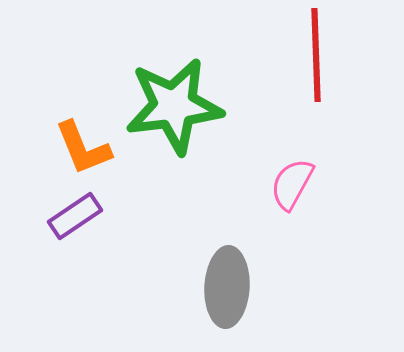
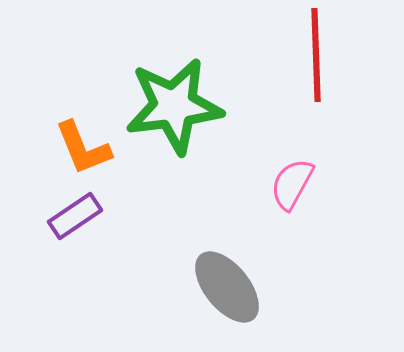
gray ellipse: rotated 42 degrees counterclockwise
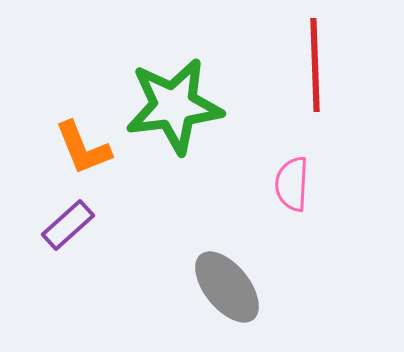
red line: moved 1 px left, 10 px down
pink semicircle: rotated 26 degrees counterclockwise
purple rectangle: moved 7 px left, 9 px down; rotated 8 degrees counterclockwise
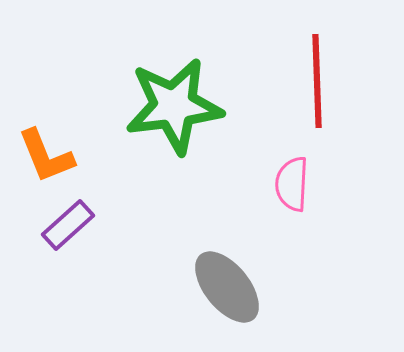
red line: moved 2 px right, 16 px down
orange L-shape: moved 37 px left, 8 px down
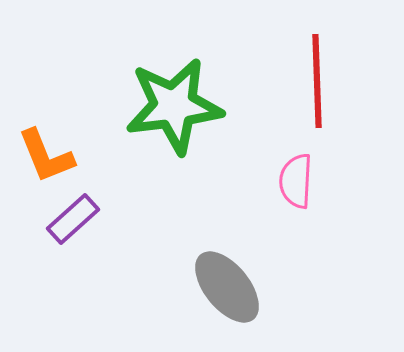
pink semicircle: moved 4 px right, 3 px up
purple rectangle: moved 5 px right, 6 px up
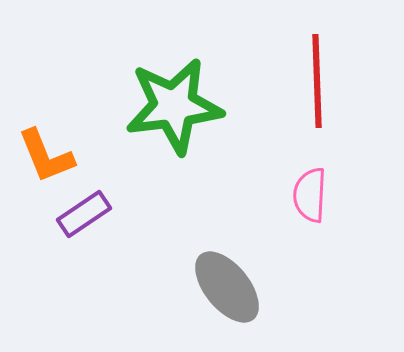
pink semicircle: moved 14 px right, 14 px down
purple rectangle: moved 11 px right, 5 px up; rotated 8 degrees clockwise
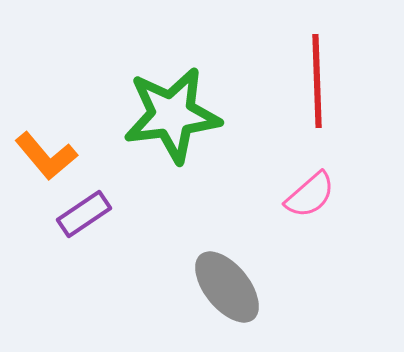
green star: moved 2 px left, 9 px down
orange L-shape: rotated 18 degrees counterclockwise
pink semicircle: rotated 134 degrees counterclockwise
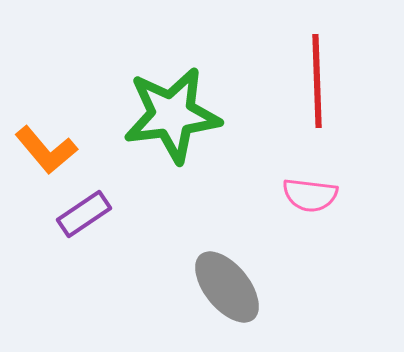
orange L-shape: moved 6 px up
pink semicircle: rotated 48 degrees clockwise
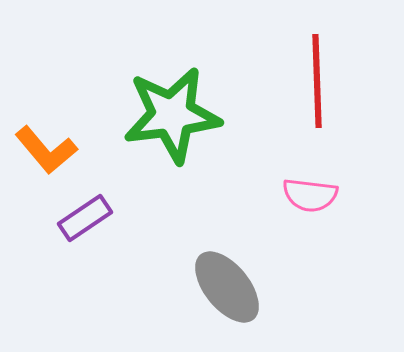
purple rectangle: moved 1 px right, 4 px down
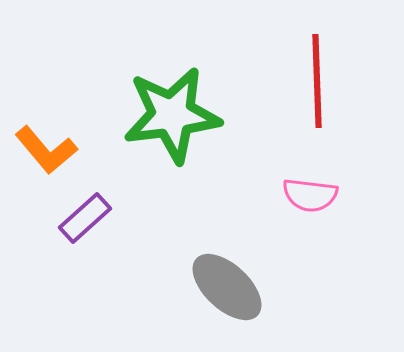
purple rectangle: rotated 8 degrees counterclockwise
gray ellipse: rotated 8 degrees counterclockwise
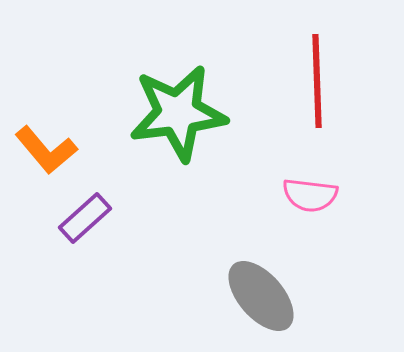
green star: moved 6 px right, 2 px up
gray ellipse: moved 34 px right, 9 px down; rotated 6 degrees clockwise
